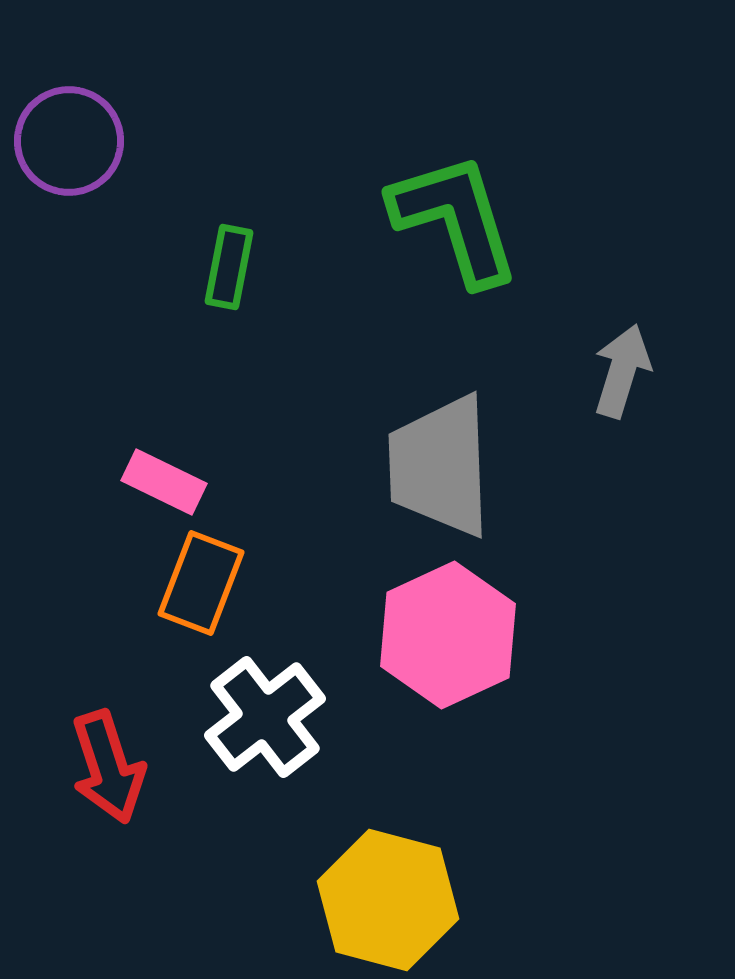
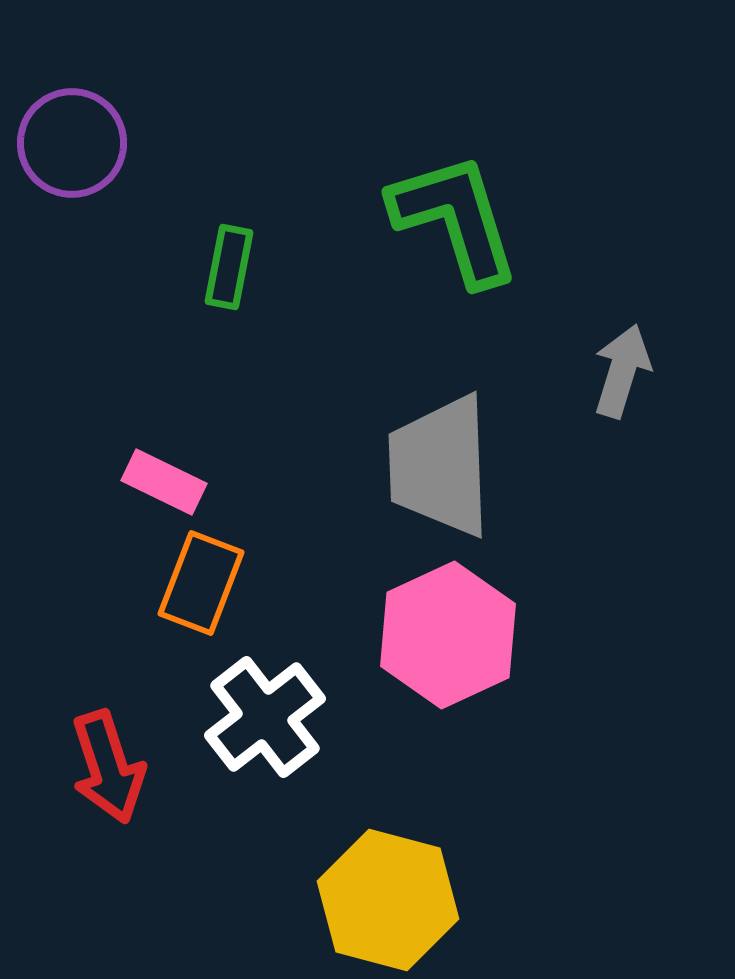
purple circle: moved 3 px right, 2 px down
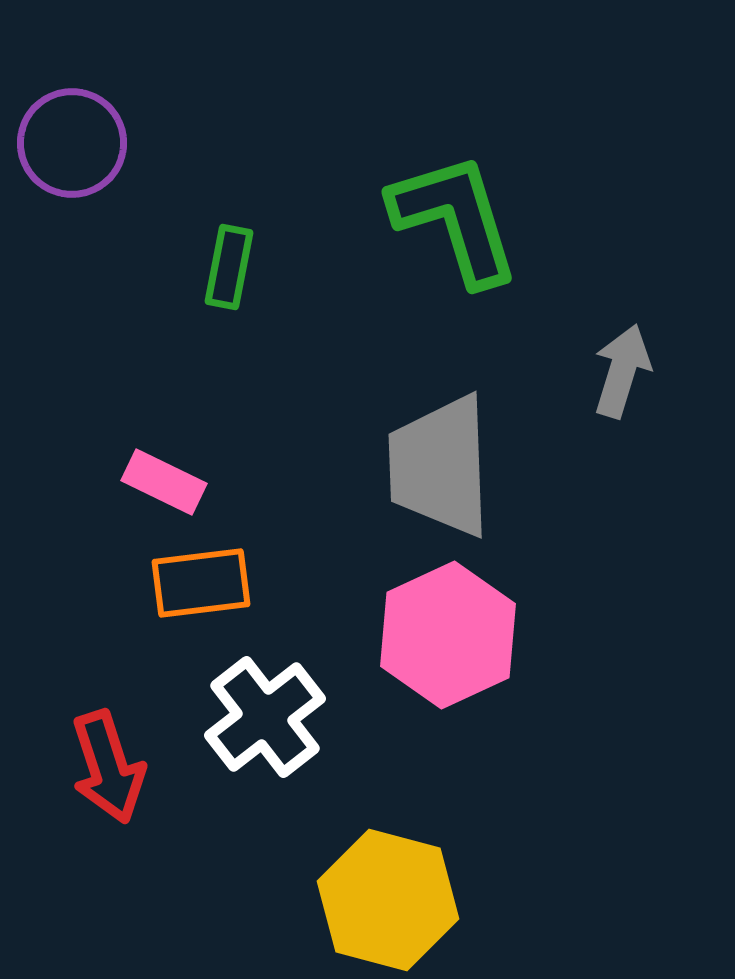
orange rectangle: rotated 62 degrees clockwise
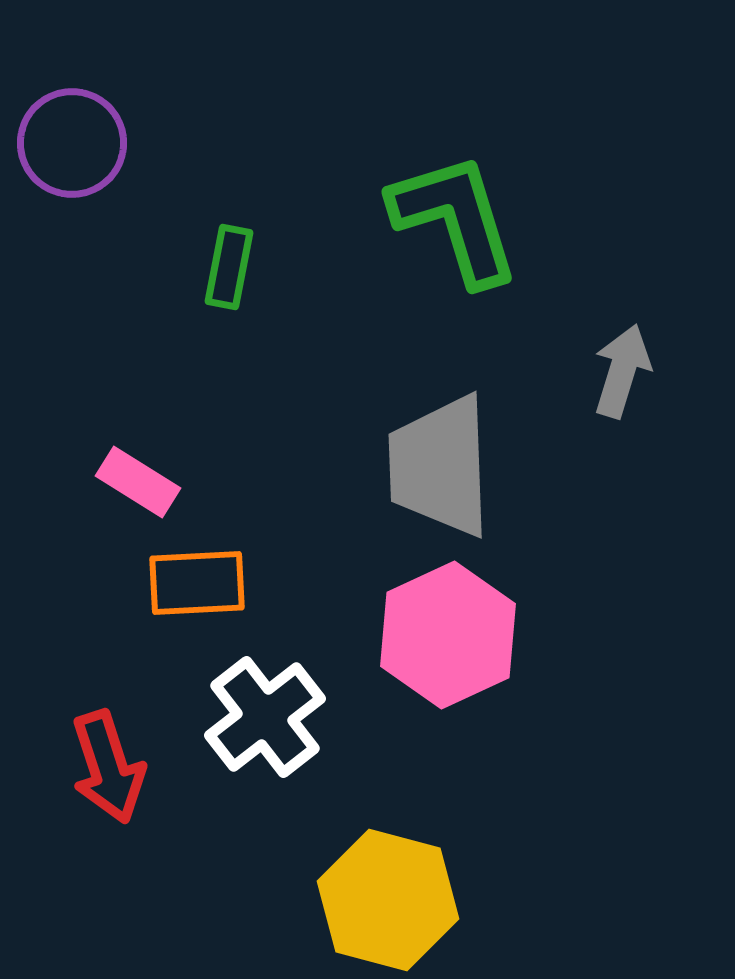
pink rectangle: moved 26 px left; rotated 6 degrees clockwise
orange rectangle: moved 4 px left; rotated 4 degrees clockwise
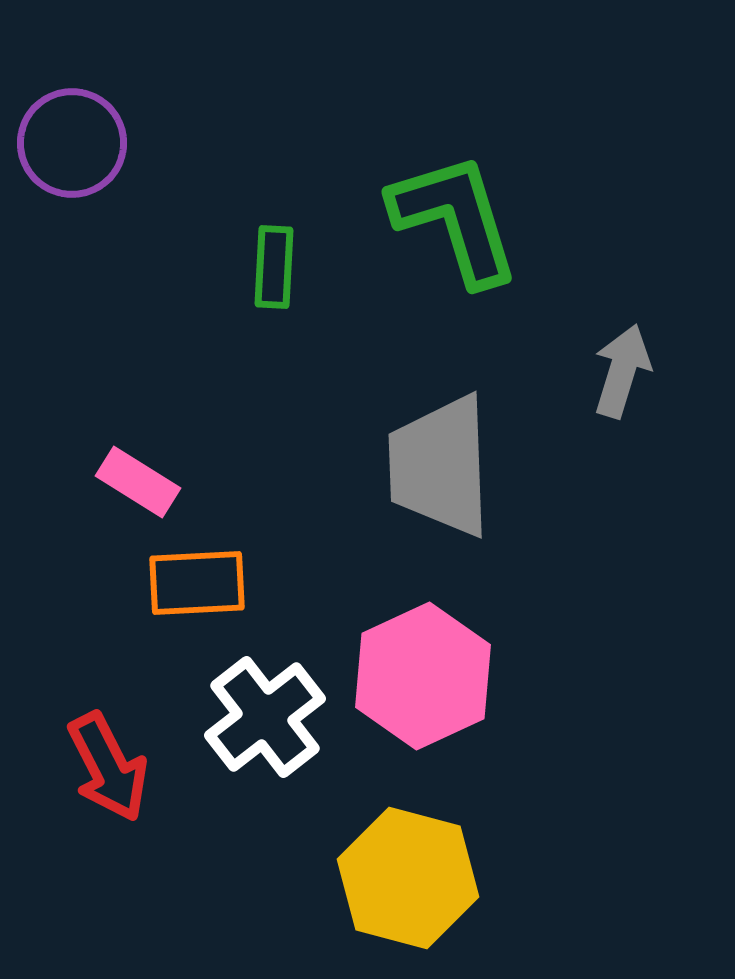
green rectangle: moved 45 px right; rotated 8 degrees counterclockwise
pink hexagon: moved 25 px left, 41 px down
red arrow: rotated 9 degrees counterclockwise
yellow hexagon: moved 20 px right, 22 px up
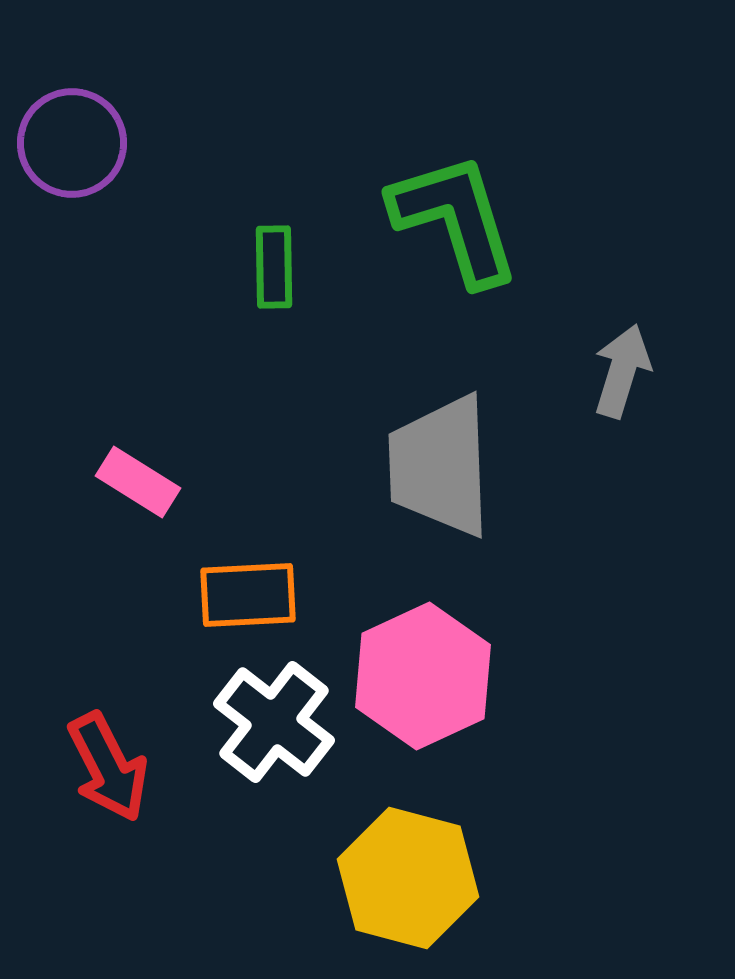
green rectangle: rotated 4 degrees counterclockwise
orange rectangle: moved 51 px right, 12 px down
white cross: moved 9 px right, 5 px down; rotated 14 degrees counterclockwise
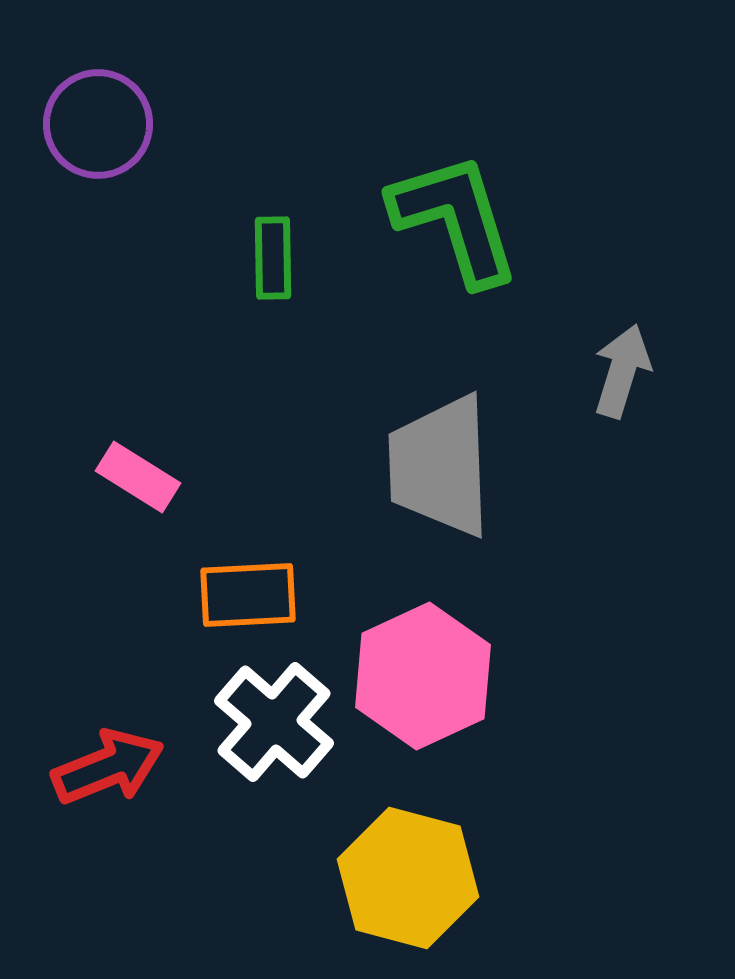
purple circle: moved 26 px right, 19 px up
green rectangle: moved 1 px left, 9 px up
pink rectangle: moved 5 px up
white cross: rotated 3 degrees clockwise
red arrow: rotated 85 degrees counterclockwise
